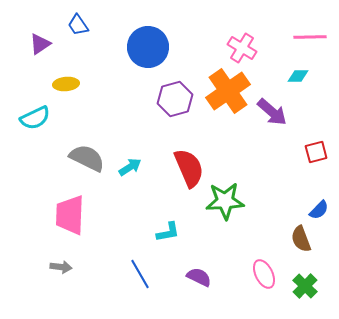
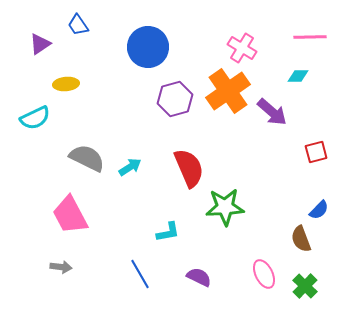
green star: moved 6 px down
pink trapezoid: rotated 30 degrees counterclockwise
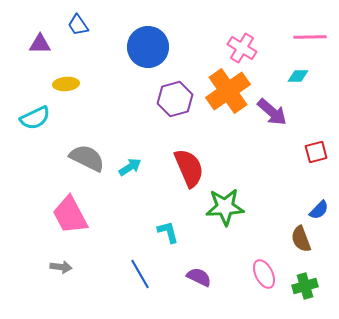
purple triangle: rotated 35 degrees clockwise
cyan L-shape: rotated 95 degrees counterclockwise
green cross: rotated 30 degrees clockwise
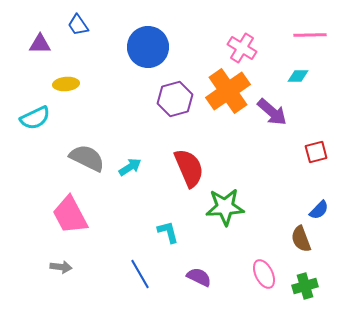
pink line: moved 2 px up
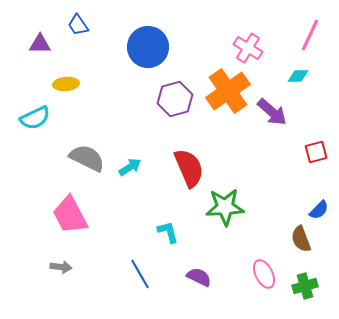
pink line: rotated 64 degrees counterclockwise
pink cross: moved 6 px right
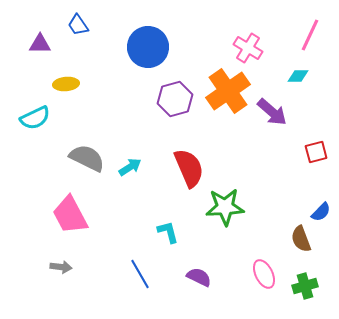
blue semicircle: moved 2 px right, 2 px down
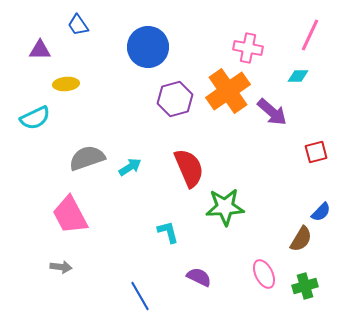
purple triangle: moved 6 px down
pink cross: rotated 20 degrees counterclockwise
gray semicircle: rotated 45 degrees counterclockwise
brown semicircle: rotated 128 degrees counterclockwise
blue line: moved 22 px down
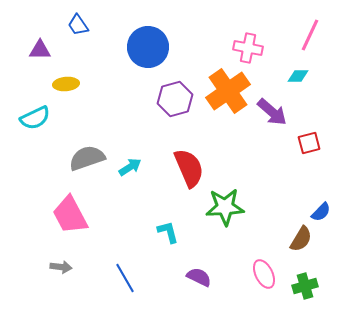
red square: moved 7 px left, 9 px up
blue line: moved 15 px left, 18 px up
